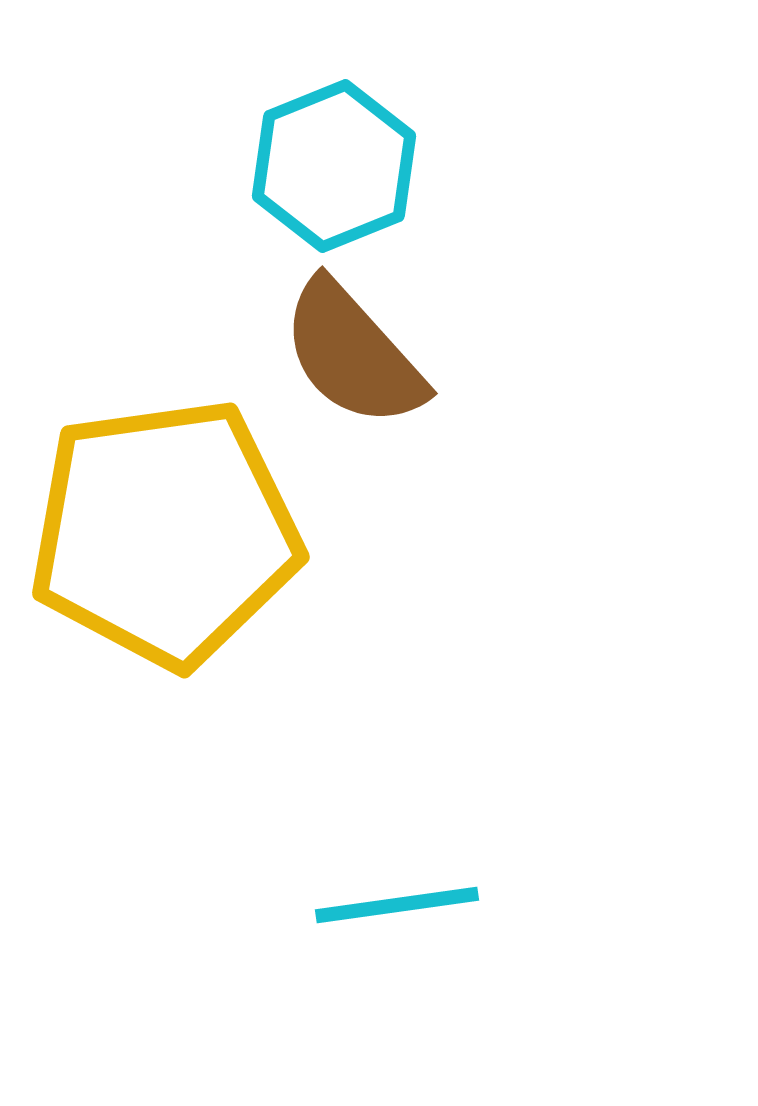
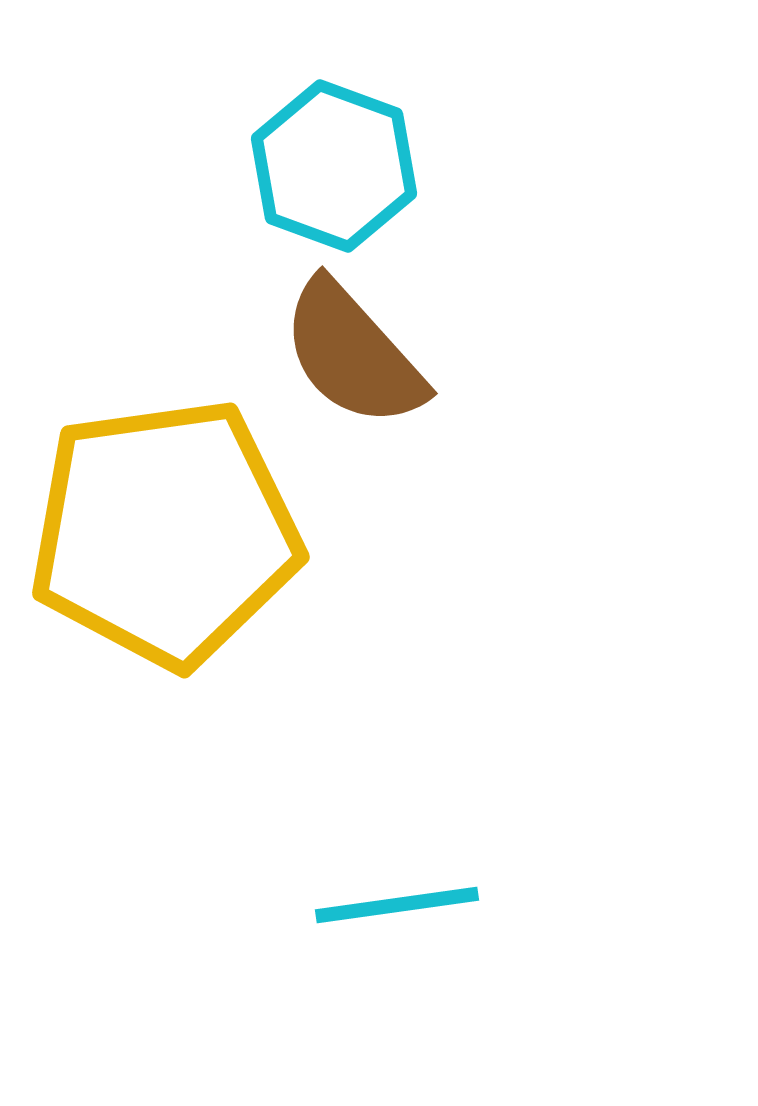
cyan hexagon: rotated 18 degrees counterclockwise
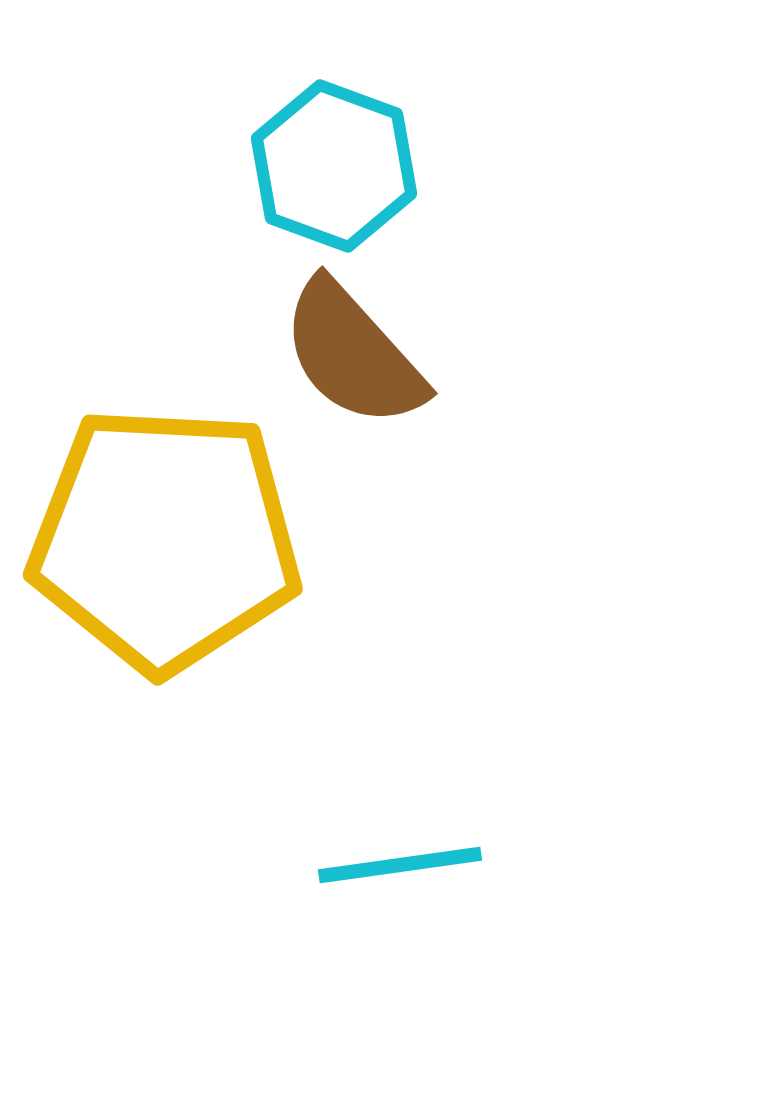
yellow pentagon: moved 6 px down; rotated 11 degrees clockwise
cyan line: moved 3 px right, 40 px up
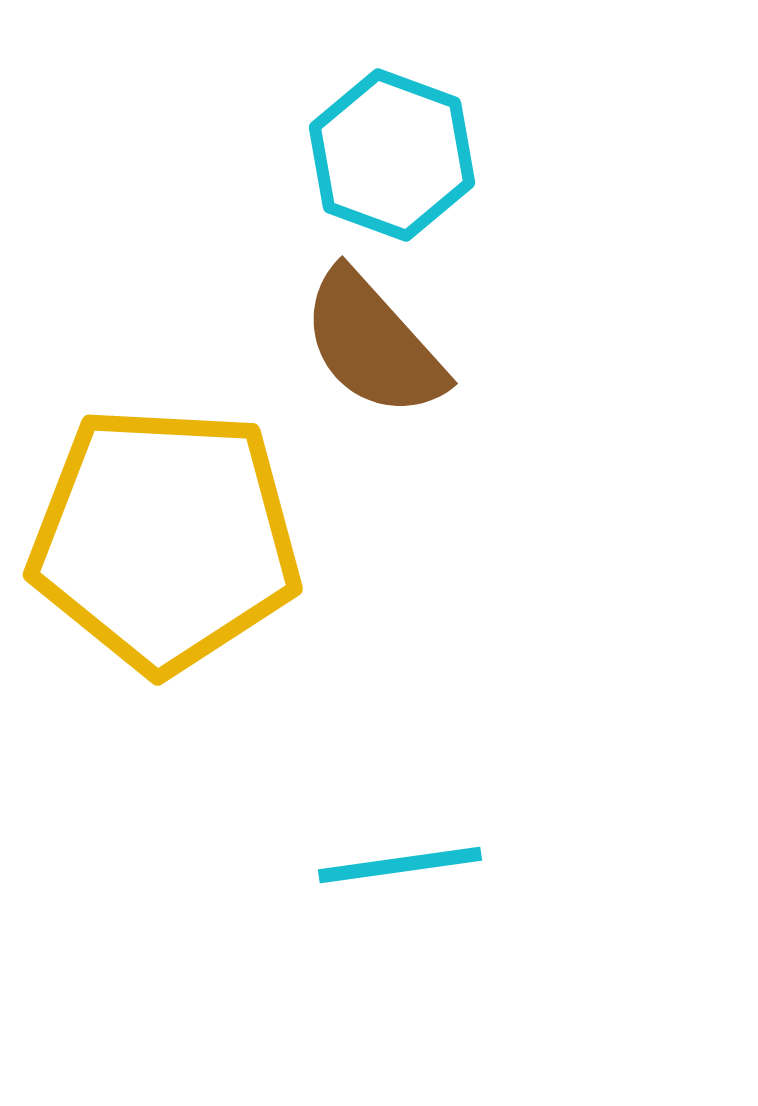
cyan hexagon: moved 58 px right, 11 px up
brown semicircle: moved 20 px right, 10 px up
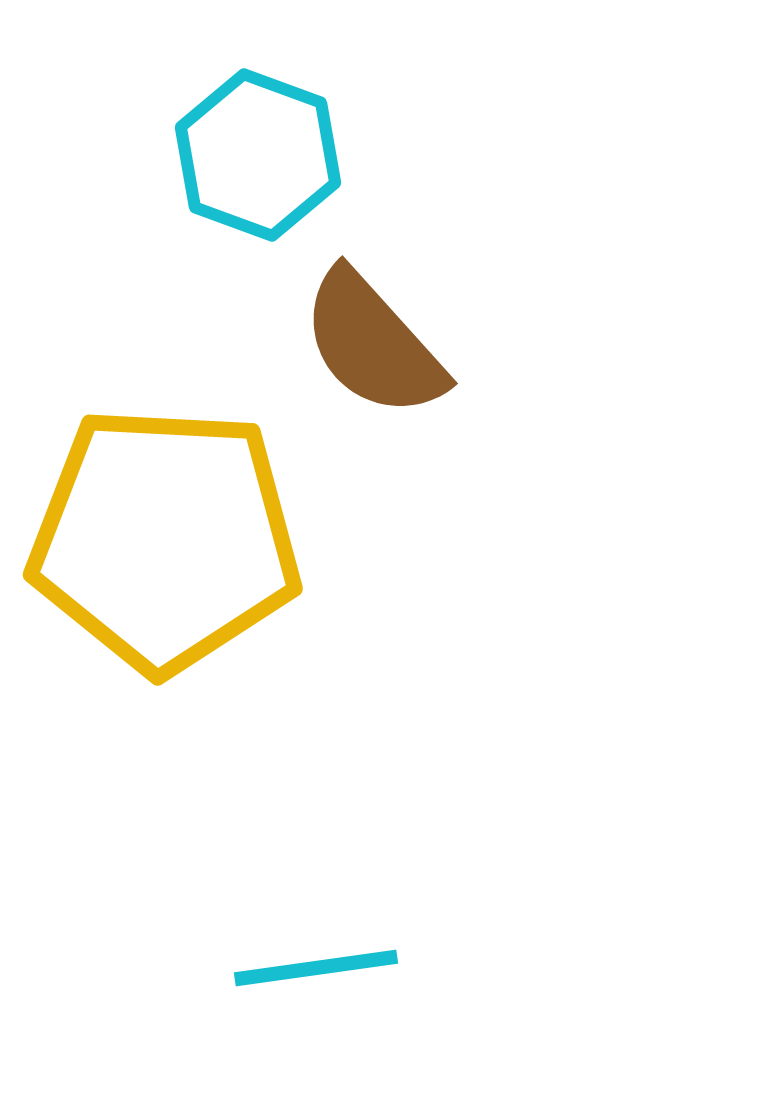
cyan hexagon: moved 134 px left
cyan line: moved 84 px left, 103 px down
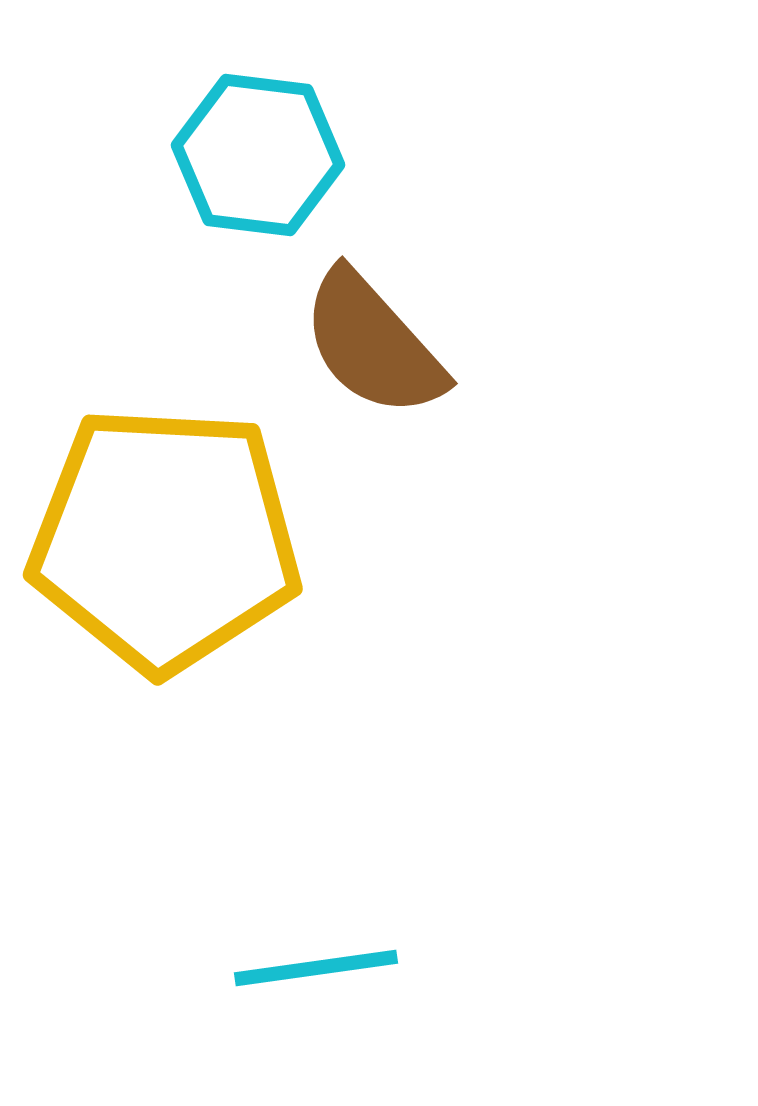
cyan hexagon: rotated 13 degrees counterclockwise
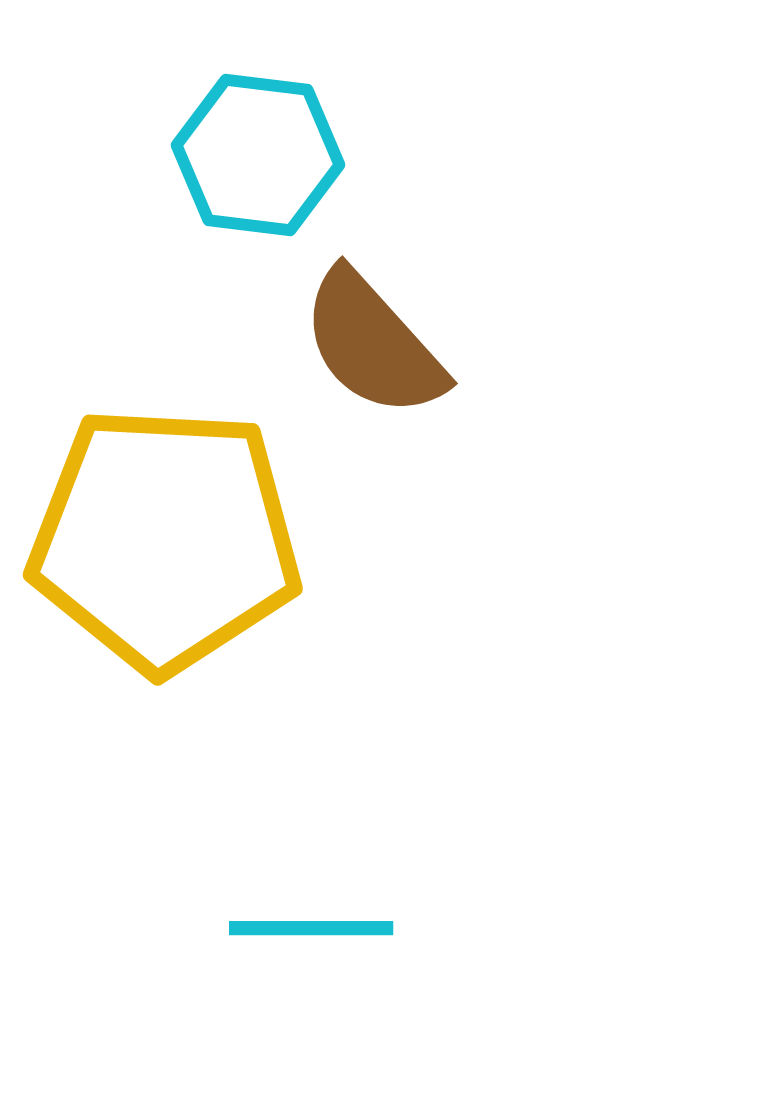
cyan line: moved 5 px left, 40 px up; rotated 8 degrees clockwise
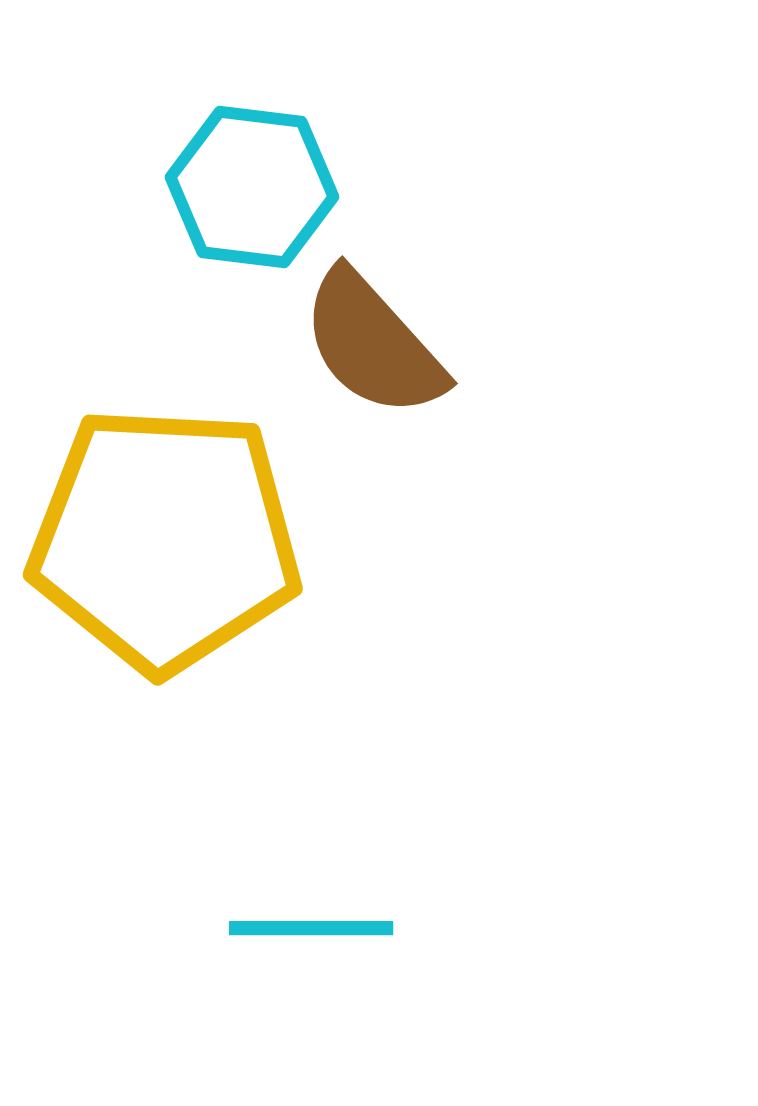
cyan hexagon: moved 6 px left, 32 px down
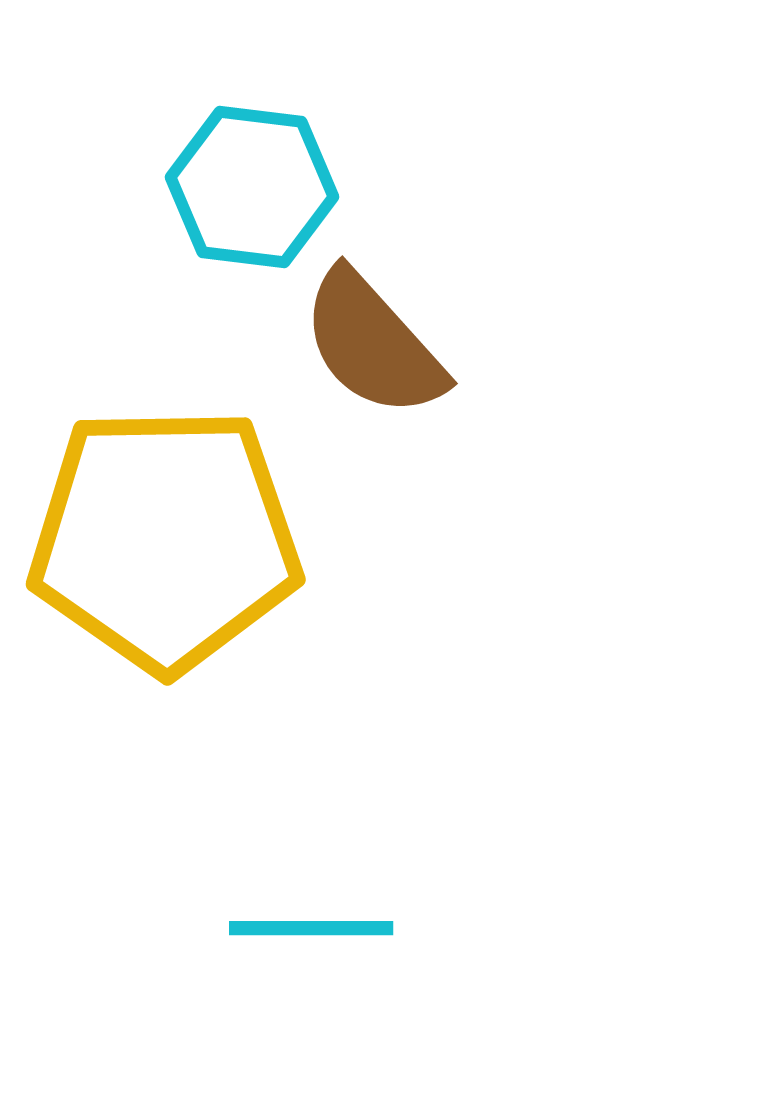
yellow pentagon: rotated 4 degrees counterclockwise
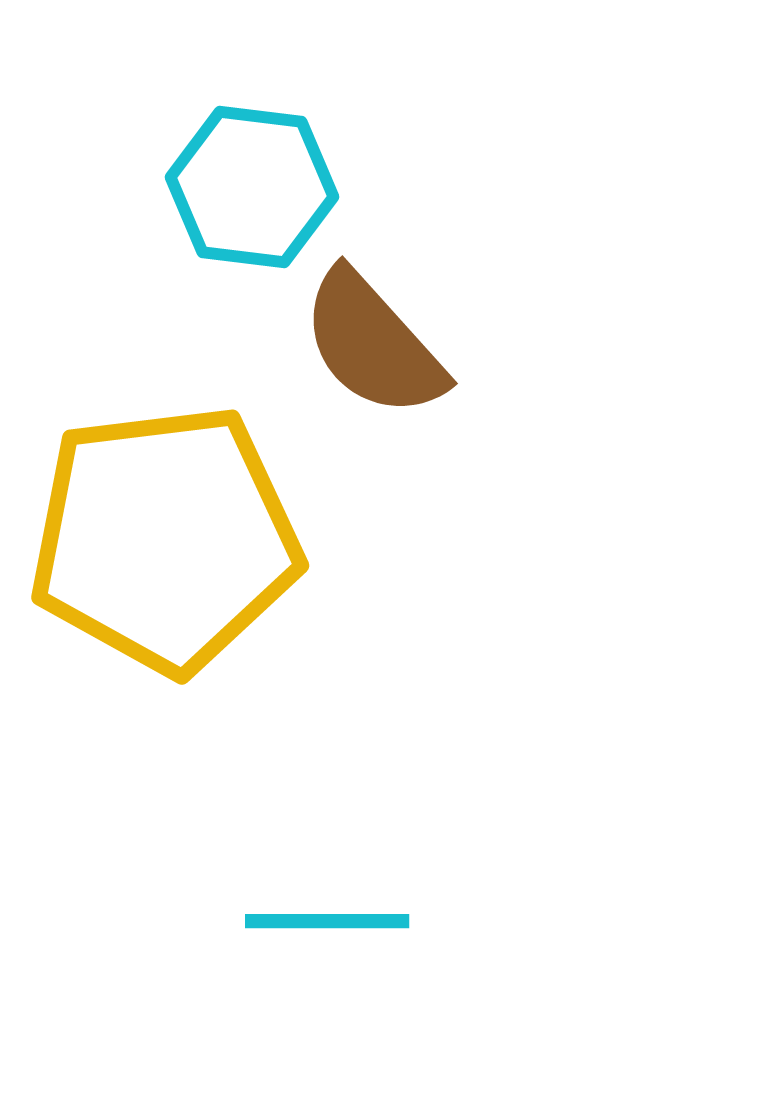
yellow pentagon: rotated 6 degrees counterclockwise
cyan line: moved 16 px right, 7 px up
